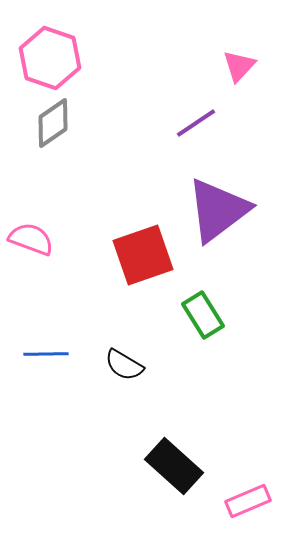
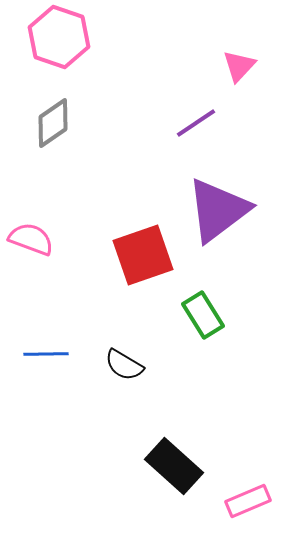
pink hexagon: moved 9 px right, 21 px up
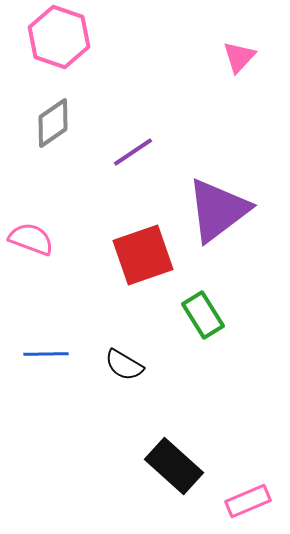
pink triangle: moved 9 px up
purple line: moved 63 px left, 29 px down
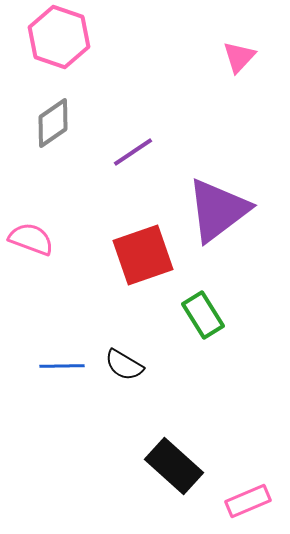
blue line: moved 16 px right, 12 px down
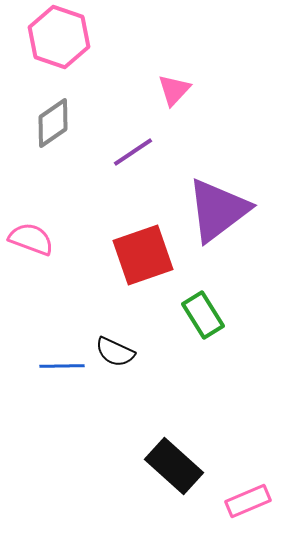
pink triangle: moved 65 px left, 33 px down
black semicircle: moved 9 px left, 13 px up; rotated 6 degrees counterclockwise
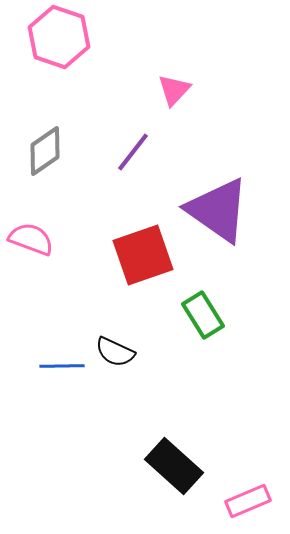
gray diamond: moved 8 px left, 28 px down
purple line: rotated 18 degrees counterclockwise
purple triangle: rotated 48 degrees counterclockwise
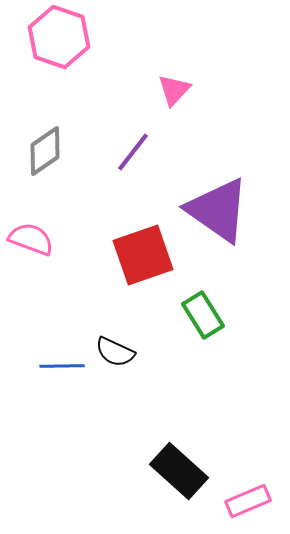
black rectangle: moved 5 px right, 5 px down
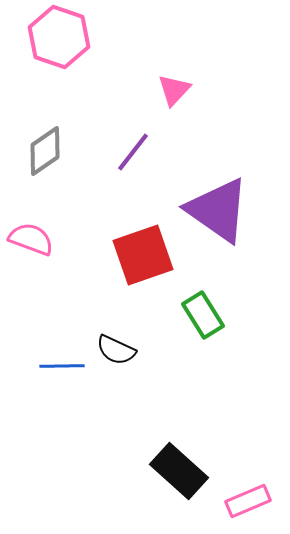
black semicircle: moved 1 px right, 2 px up
